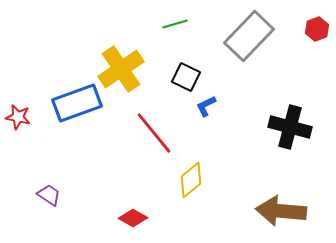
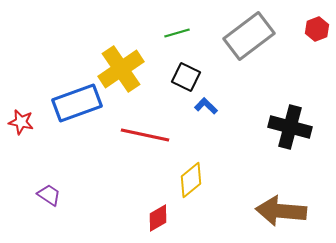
green line: moved 2 px right, 9 px down
gray rectangle: rotated 9 degrees clockwise
blue L-shape: rotated 70 degrees clockwise
red star: moved 3 px right, 5 px down
red line: moved 9 px left, 2 px down; rotated 39 degrees counterclockwise
red diamond: moved 25 px right; rotated 60 degrees counterclockwise
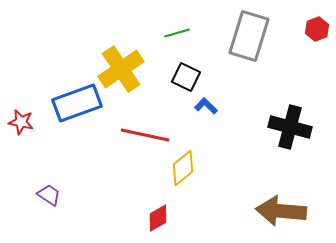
gray rectangle: rotated 36 degrees counterclockwise
yellow diamond: moved 8 px left, 12 px up
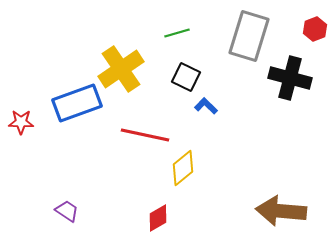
red hexagon: moved 2 px left
red star: rotated 10 degrees counterclockwise
black cross: moved 49 px up
purple trapezoid: moved 18 px right, 16 px down
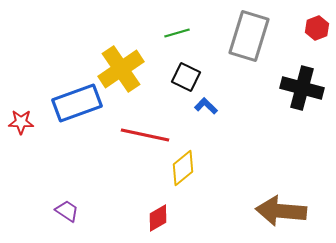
red hexagon: moved 2 px right, 1 px up
black cross: moved 12 px right, 10 px down
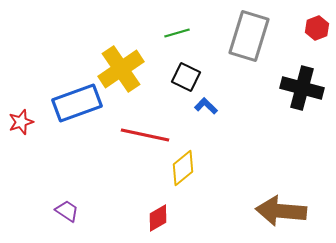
red star: rotated 20 degrees counterclockwise
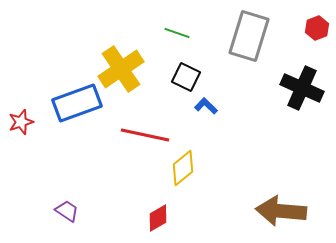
green line: rotated 35 degrees clockwise
black cross: rotated 9 degrees clockwise
